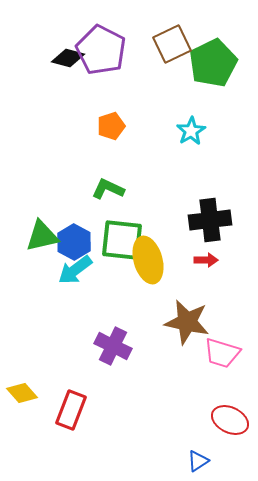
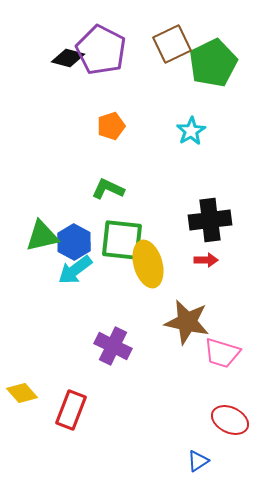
yellow ellipse: moved 4 px down
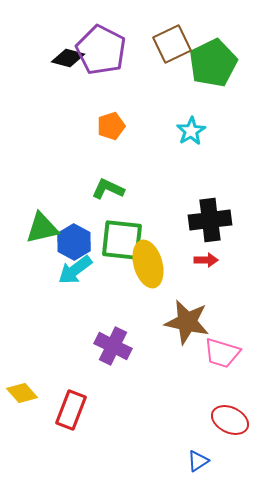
green triangle: moved 8 px up
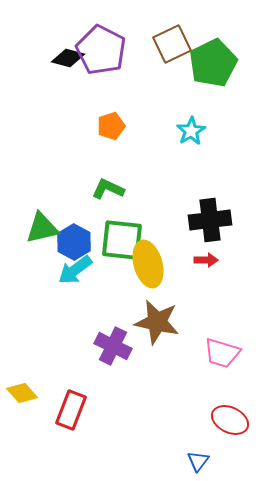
brown star: moved 30 px left
blue triangle: rotated 20 degrees counterclockwise
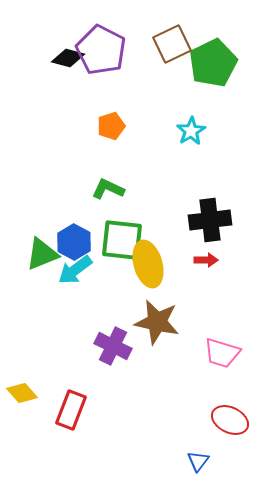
green triangle: moved 26 px down; rotated 9 degrees counterclockwise
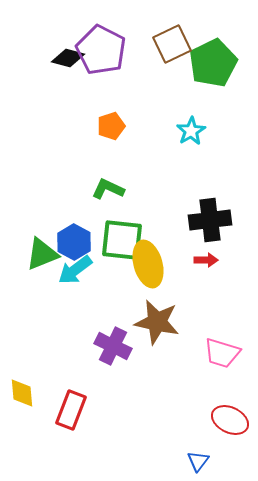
yellow diamond: rotated 36 degrees clockwise
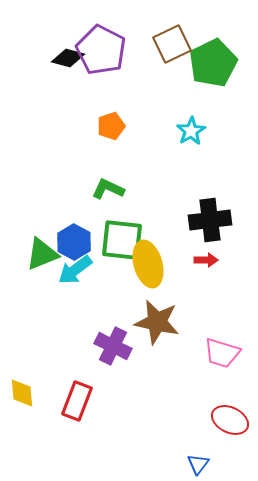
red rectangle: moved 6 px right, 9 px up
blue triangle: moved 3 px down
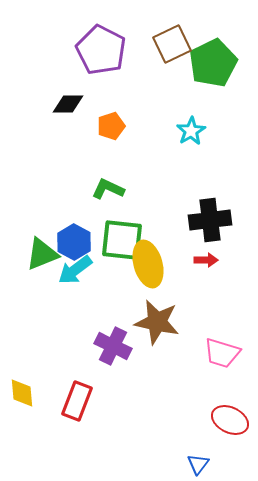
black diamond: moved 46 px down; rotated 16 degrees counterclockwise
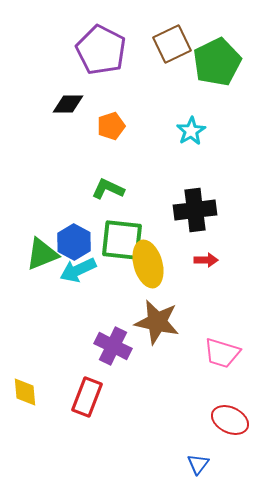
green pentagon: moved 4 px right, 1 px up
black cross: moved 15 px left, 10 px up
cyan arrow: moved 3 px right; rotated 12 degrees clockwise
yellow diamond: moved 3 px right, 1 px up
red rectangle: moved 10 px right, 4 px up
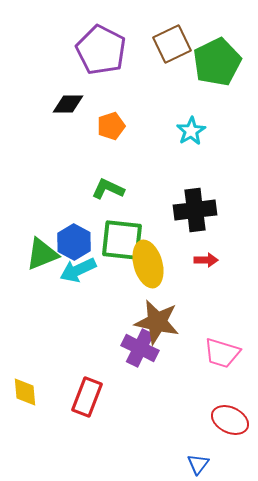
purple cross: moved 27 px right, 2 px down
